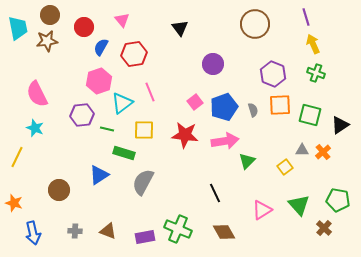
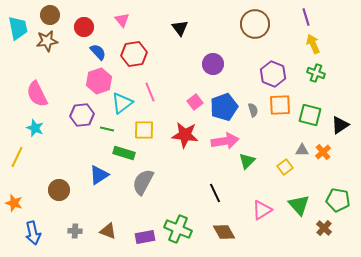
blue semicircle at (101, 47): moved 3 px left, 5 px down; rotated 108 degrees clockwise
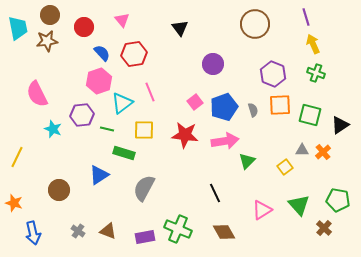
blue semicircle at (98, 52): moved 4 px right, 1 px down
cyan star at (35, 128): moved 18 px right, 1 px down
gray semicircle at (143, 182): moved 1 px right, 6 px down
gray cross at (75, 231): moved 3 px right; rotated 32 degrees clockwise
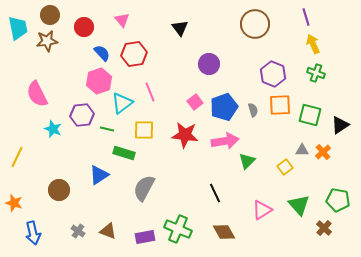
purple circle at (213, 64): moved 4 px left
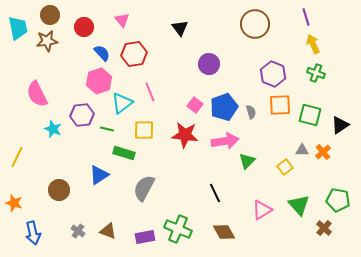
pink square at (195, 102): moved 3 px down; rotated 14 degrees counterclockwise
gray semicircle at (253, 110): moved 2 px left, 2 px down
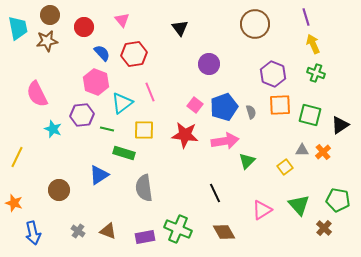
pink hexagon at (99, 81): moved 3 px left, 1 px down; rotated 20 degrees counterclockwise
gray semicircle at (144, 188): rotated 36 degrees counterclockwise
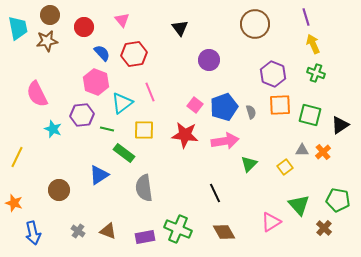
purple circle at (209, 64): moved 4 px up
green rectangle at (124, 153): rotated 20 degrees clockwise
green triangle at (247, 161): moved 2 px right, 3 px down
pink triangle at (262, 210): moved 9 px right, 12 px down
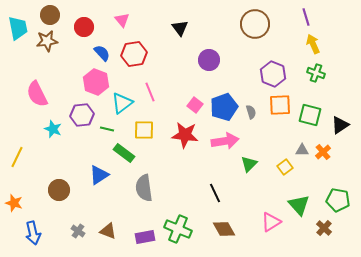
brown diamond at (224, 232): moved 3 px up
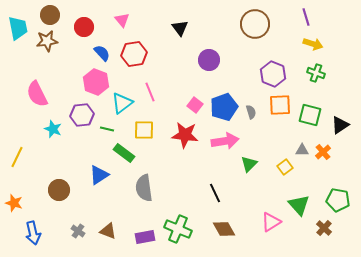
yellow arrow at (313, 44): rotated 132 degrees clockwise
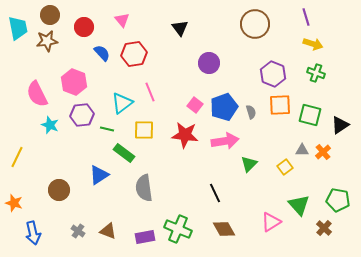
purple circle at (209, 60): moved 3 px down
pink hexagon at (96, 82): moved 22 px left
cyan star at (53, 129): moved 3 px left, 4 px up
